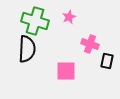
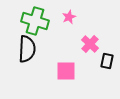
pink cross: rotated 24 degrees clockwise
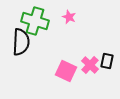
pink star: rotated 24 degrees counterclockwise
pink cross: moved 21 px down
black semicircle: moved 6 px left, 7 px up
pink square: rotated 25 degrees clockwise
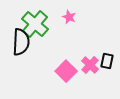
green cross: moved 3 px down; rotated 24 degrees clockwise
pink square: rotated 20 degrees clockwise
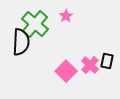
pink star: moved 3 px left, 1 px up; rotated 16 degrees clockwise
